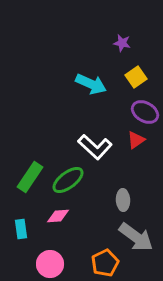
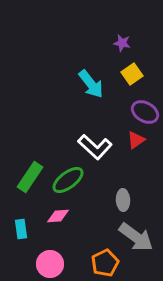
yellow square: moved 4 px left, 3 px up
cyan arrow: rotated 28 degrees clockwise
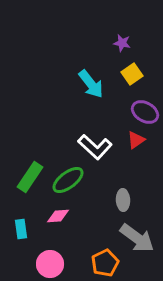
gray arrow: moved 1 px right, 1 px down
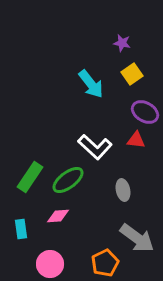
red triangle: rotated 42 degrees clockwise
gray ellipse: moved 10 px up; rotated 10 degrees counterclockwise
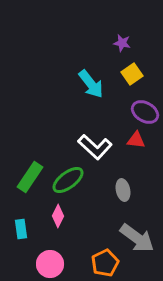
pink diamond: rotated 60 degrees counterclockwise
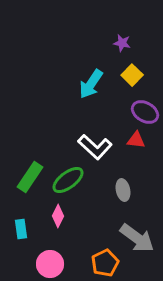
yellow square: moved 1 px down; rotated 10 degrees counterclockwise
cyan arrow: rotated 72 degrees clockwise
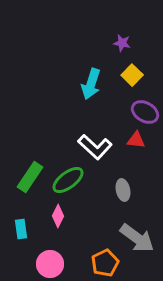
cyan arrow: rotated 16 degrees counterclockwise
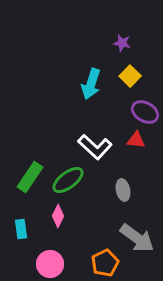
yellow square: moved 2 px left, 1 px down
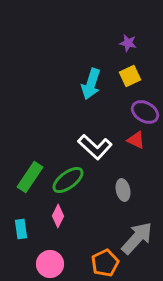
purple star: moved 6 px right
yellow square: rotated 20 degrees clockwise
red triangle: rotated 18 degrees clockwise
gray arrow: rotated 84 degrees counterclockwise
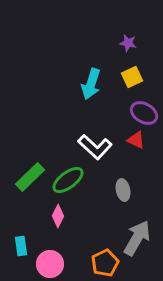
yellow square: moved 2 px right, 1 px down
purple ellipse: moved 1 px left, 1 px down
green rectangle: rotated 12 degrees clockwise
cyan rectangle: moved 17 px down
gray arrow: rotated 12 degrees counterclockwise
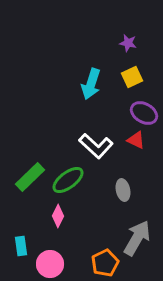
white L-shape: moved 1 px right, 1 px up
